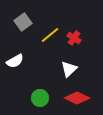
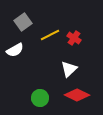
yellow line: rotated 12 degrees clockwise
white semicircle: moved 11 px up
red diamond: moved 3 px up
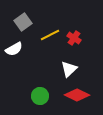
white semicircle: moved 1 px left, 1 px up
green circle: moved 2 px up
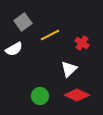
red cross: moved 8 px right, 5 px down
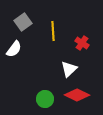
yellow line: moved 3 px right, 4 px up; rotated 66 degrees counterclockwise
white semicircle: rotated 24 degrees counterclockwise
green circle: moved 5 px right, 3 px down
